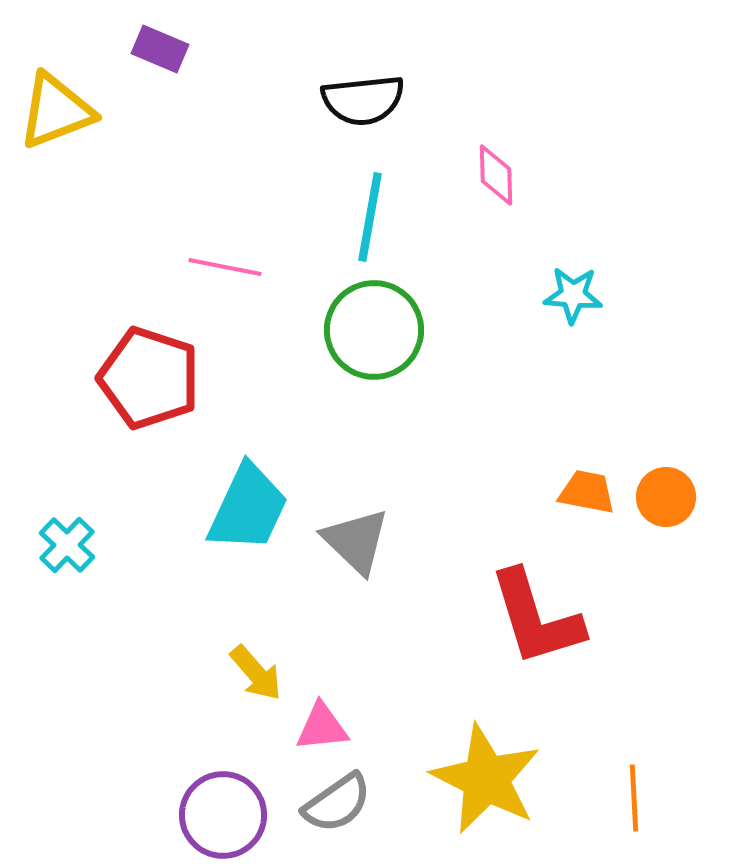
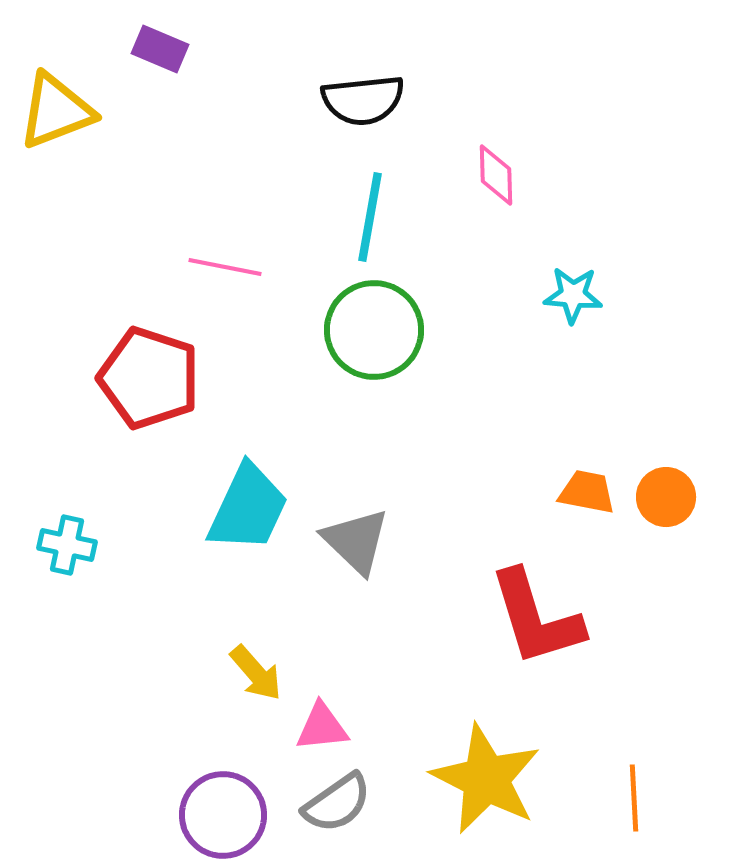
cyan cross: rotated 32 degrees counterclockwise
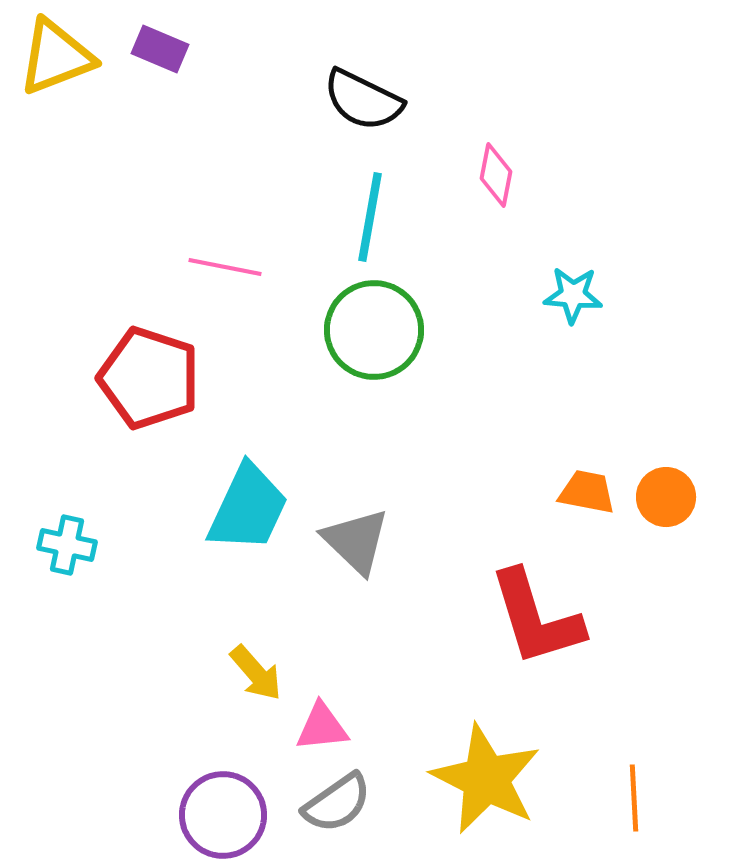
black semicircle: rotated 32 degrees clockwise
yellow triangle: moved 54 px up
pink diamond: rotated 12 degrees clockwise
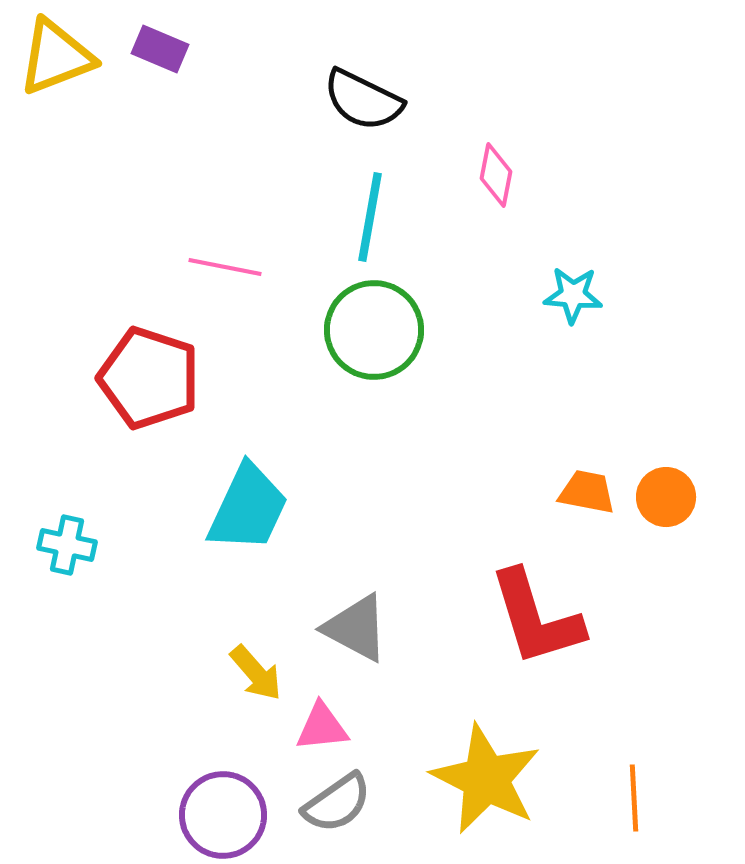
gray triangle: moved 87 px down; rotated 16 degrees counterclockwise
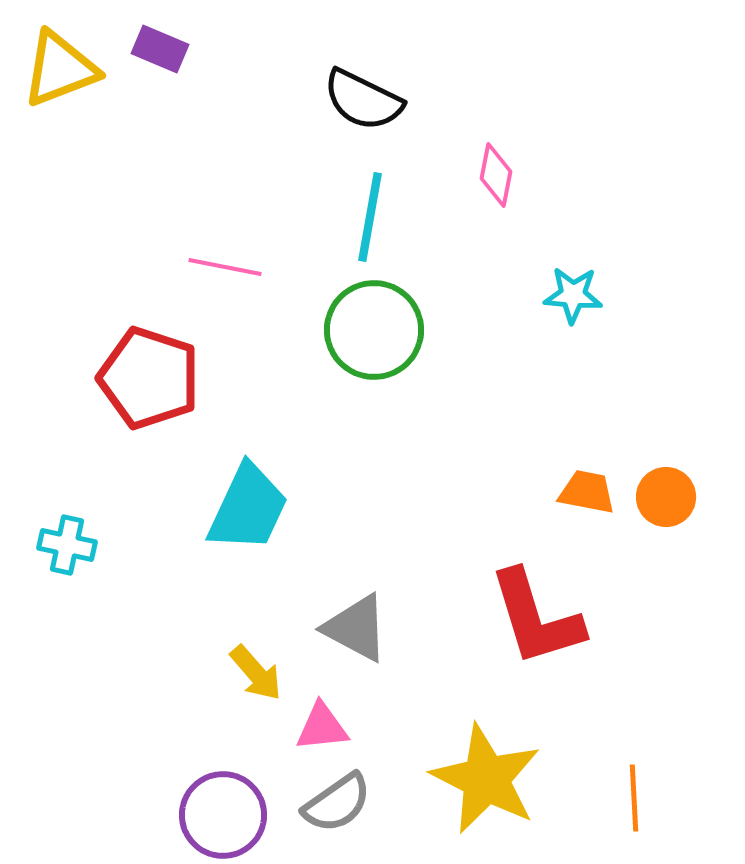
yellow triangle: moved 4 px right, 12 px down
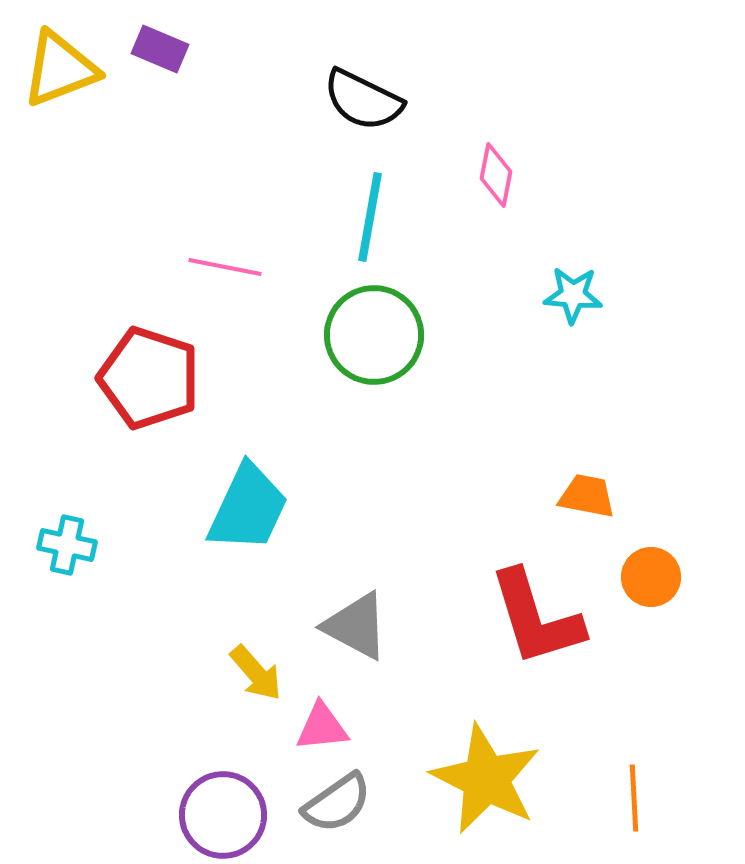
green circle: moved 5 px down
orange trapezoid: moved 4 px down
orange circle: moved 15 px left, 80 px down
gray triangle: moved 2 px up
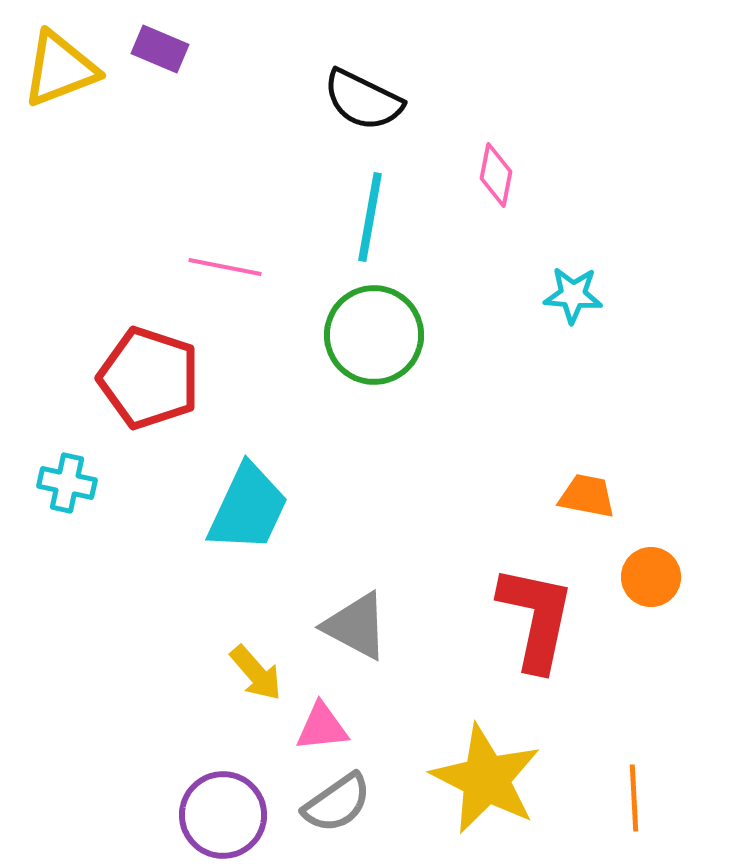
cyan cross: moved 62 px up
red L-shape: rotated 151 degrees counterclockwise
